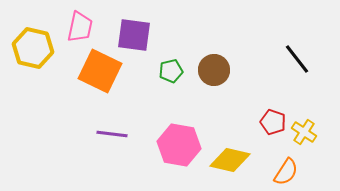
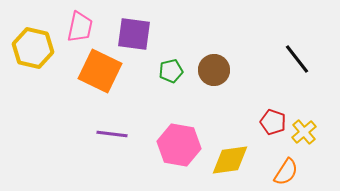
purple square: moved 1 px up
yellow cross: rotated 15 degrees clockwise
yellow diamond: rotated 21 degrees counterclockwise
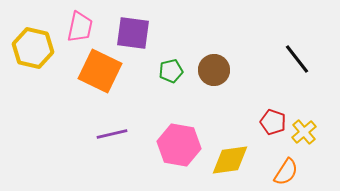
purple square: moved 1 px left, 1 px up
purple line: rotated 20 degrees counterclockwise
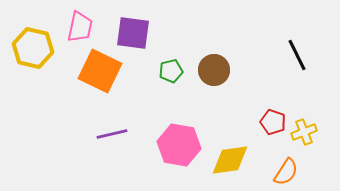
black line: moved 4 px up; rotated 12 degrees clockwise
yellow cross: rotated 20 degrees clockwise
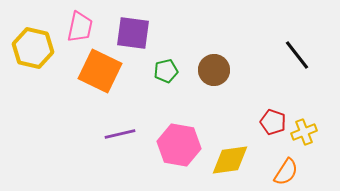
black line: rotated 12 degrees counterclockwise
green pentagon: moved 5 px left
purple line: moved 8 px right
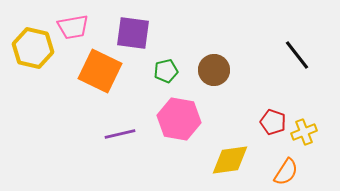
pink trapezoid: moved 7 px left; rotated 68 degrees clockwise
pink hexagon: moved 26 px up
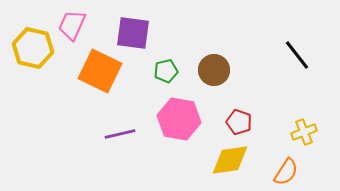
pink trapezoid: moved 1 px left, 2 px up; rotated 124 degrees clockwise
red pentagon: moved 34 px left
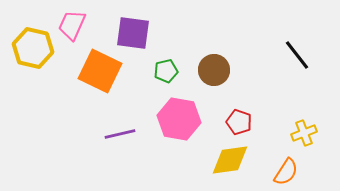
yellow cross: moved 1 px down
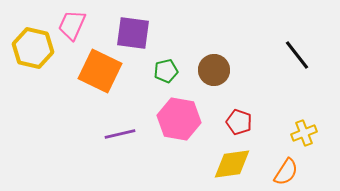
yellow diamond: moved 2 px right, 4 px down
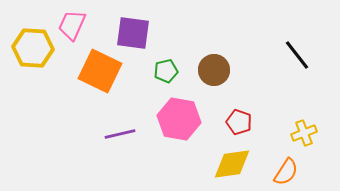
yellow hexagon: rotated 9 degrees counterclockwise
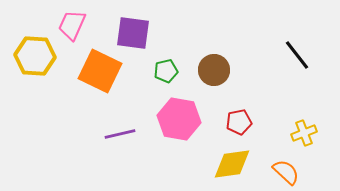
yellow hexagon: moved 2 px right, 8 px down
red pentagon: rotated 30 degrees counterclockwise
orange semicircle: rotated 80 degrees counterclockwise
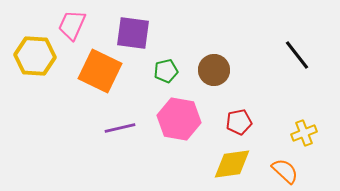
purple line: moved 6 px up
orange semicircle: moved 1 px left, 1 px up
